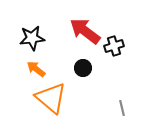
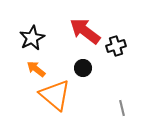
black star: rotated 20 degrees counterclockwise
black cross: moved 2 px right
orange triangle: moved 4 px right, 3 px up
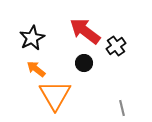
black cross: rotated 18 degrees counterclockwise
black circle: moved 1 px right, 5 px up
orange triangle: rotated 20 degrees clockwise
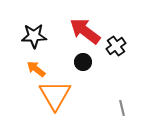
black star: moved 2 px right, 2 px up; rotated 25 degrees clockwise
black circle: moved 1 px left, 1 px up
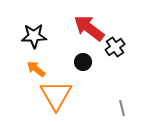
red arrow: moved 4 px right, 3 px up
black cross: moved 1 px left, 1 px down
orange triangle: moved 1 px right
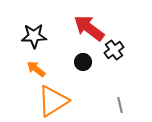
black cross: moved 1 px left, 3 px down
orange triangle: moved 3 px left, 6 px down; rotated 28 degrees clockwise
gray line: moved 2 px left, 3 px up
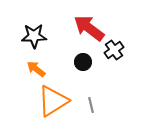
gray line: moved 29 px left
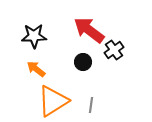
red arrow: moved 2 px down
gray line: rotated 21 degrees clockwise
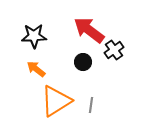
orange triangle: moved 3 px right
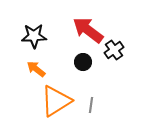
red arrow: moved 1 px left
